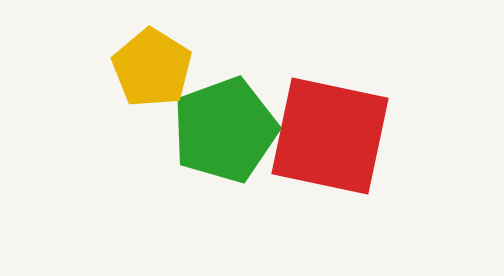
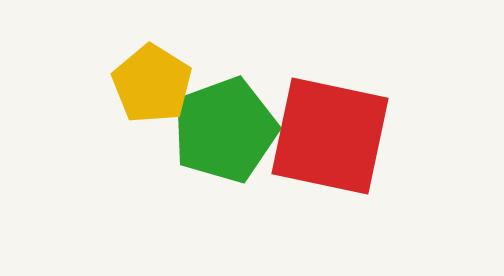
yellow pentagon: moved 16 px down
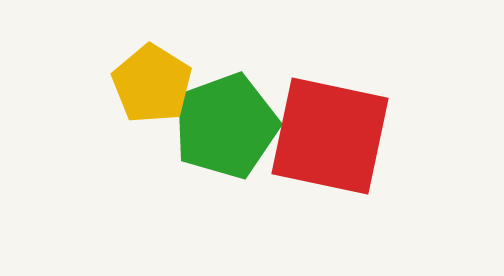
green pentagon: moved 1 px right, 4 px up
